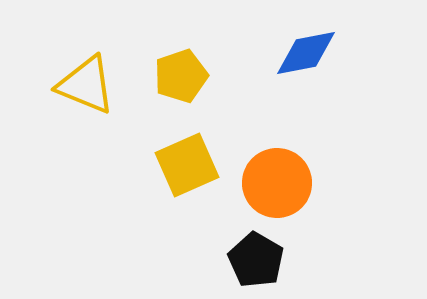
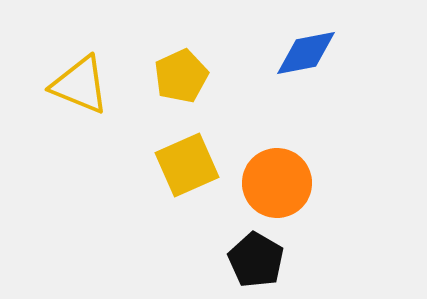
yellow pentagon: rotated 6 degrees counterclockwise
yellow triangle: moved 6 px left
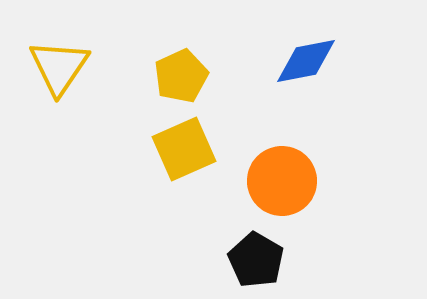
blue diamond: moved 8 px down
yellow triangle: moved 21 px left, 18 px up; rotated 42 degrees clockwise
yellow square: moved 3 px left, 16 px up
orange circle: moved 5 px right, 2 px up
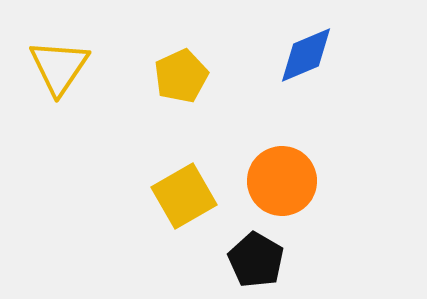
blue diamond: moved 6 px up; rotated 12 degrees counterclockwise
yellow square: moved 47 px down; rotated 6 degrees counterclockwise
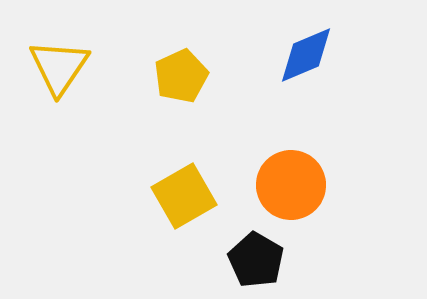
orange circle: moved 9 px right, 4 px down
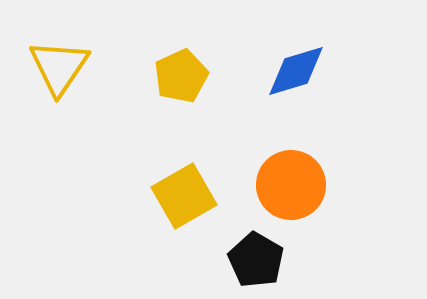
blue diamond: moved 10 px left, 16 px down; rotated 6 degrees clockwise
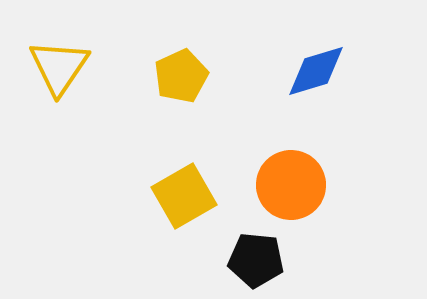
blue diamond: moved 20 px right
black pentagon: rotated 24 degrees counterclockwise
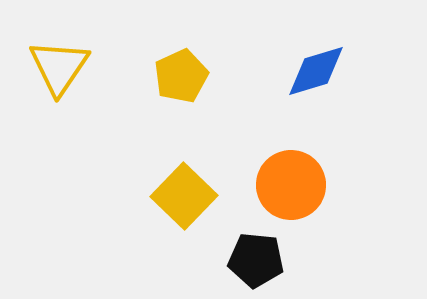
yellow square: rotated 16 degrees counterclockwise
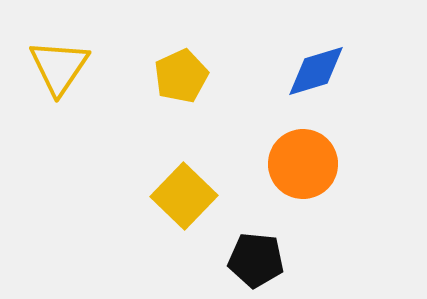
orange circle: moved 12 px right, 21 px up
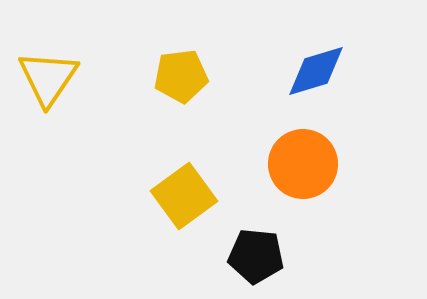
yellow triangle: moved 11 px left, 11 px down
yellow pentagon: rotated 18 degrees clockwise
yellow square: rotated 10 degrees clockwise
black pentagon: moved 4 px up
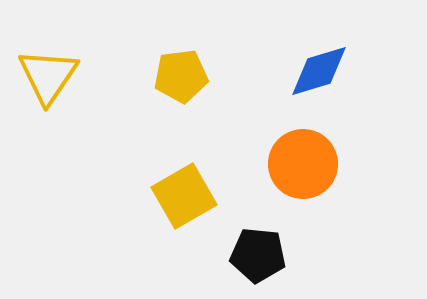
blue diamond: moved 3 px right
yellow triangle: moved 2 px up
yellow square: rotated 6 degrees clockwise
black pentagon: moved 2 px right, 1 px up
